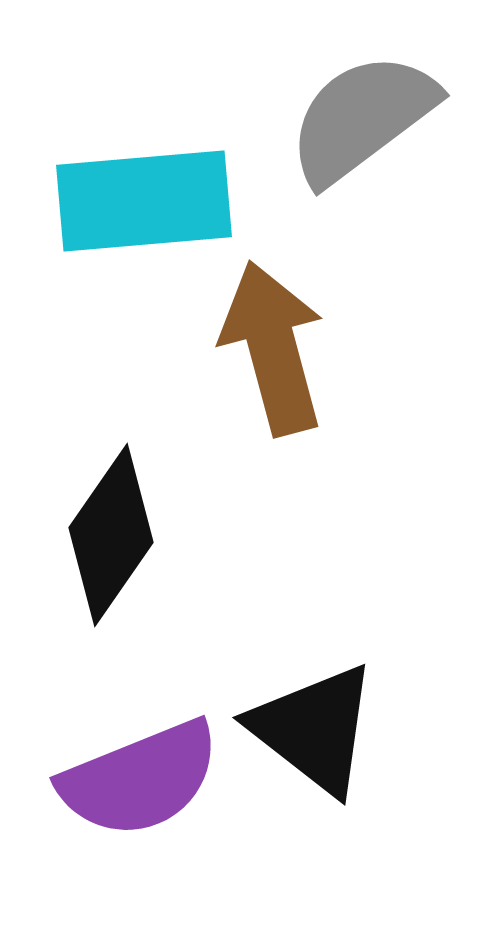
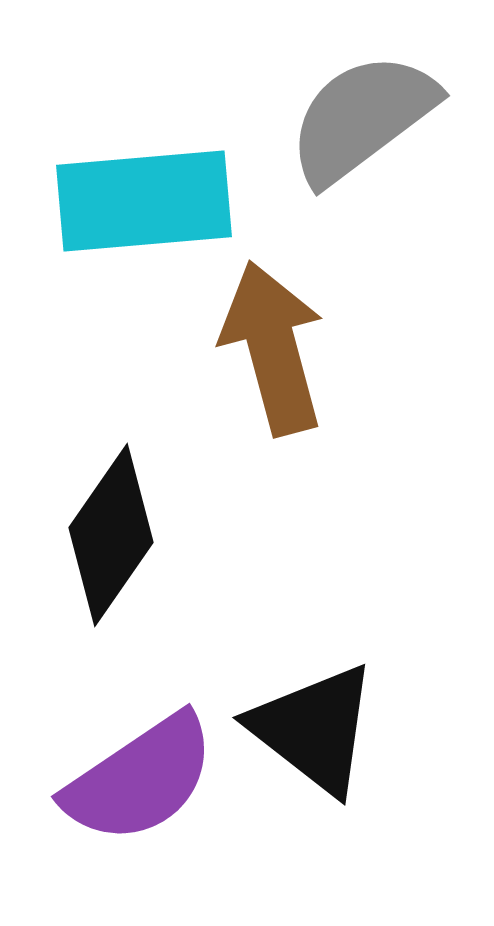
purple semicircle: rotated 12 degrees counterclockwise
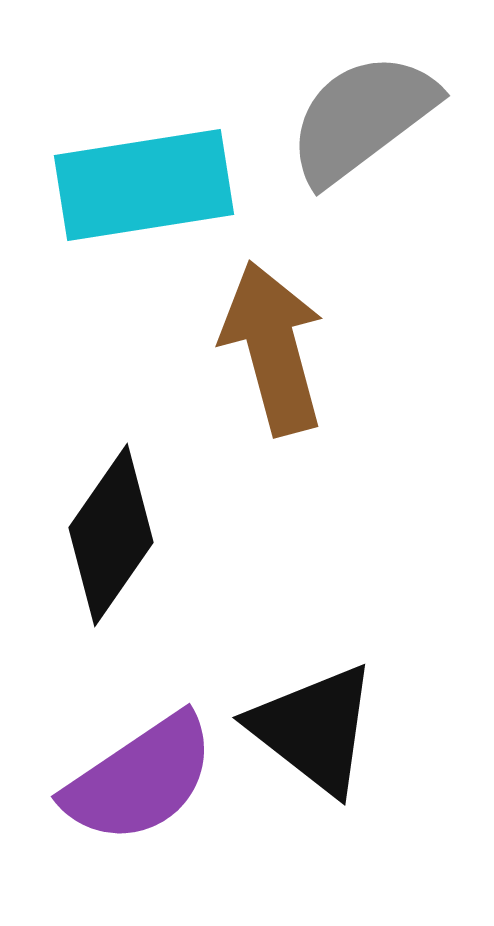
cyan rectangle: moved 16 px up; rotated 4 degrees counterclockwise
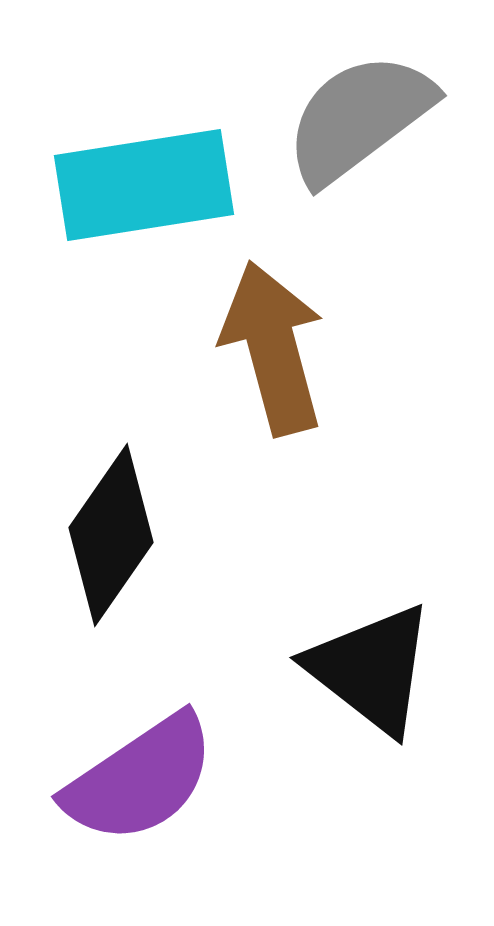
gray semicircle: moved 3 px left
black triangle: moved 57 px right, 60 px up
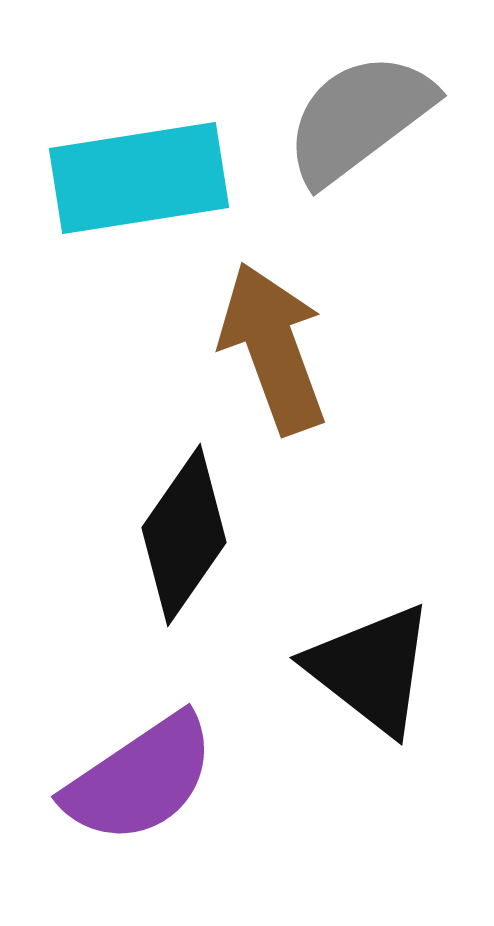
cyan rectangle: moved 5 px left, 7 px up
brown arrow: rotated 5 degrees counterclockwise
black diamond: moved 73 px right
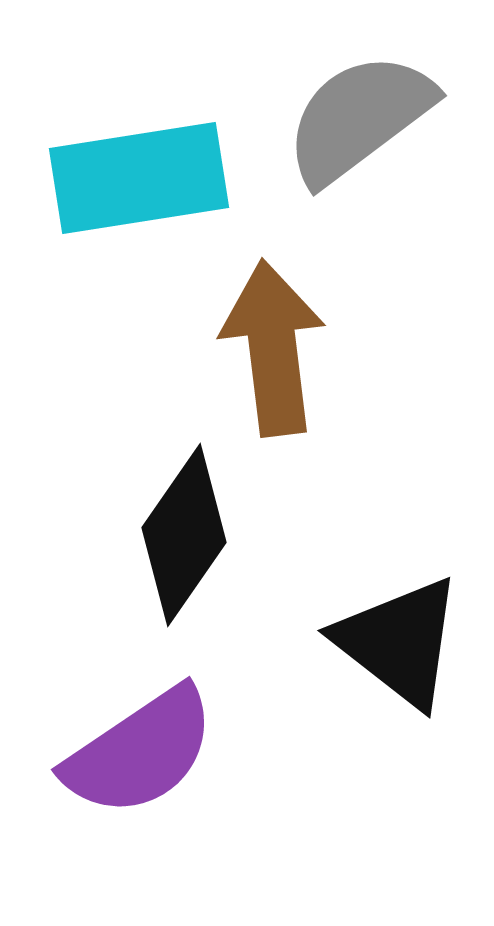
brown arrow: rotated 13 degrees clockwise
black triangle: moved 28 px right, 27 px up
purple semicircle: moved 27 px up
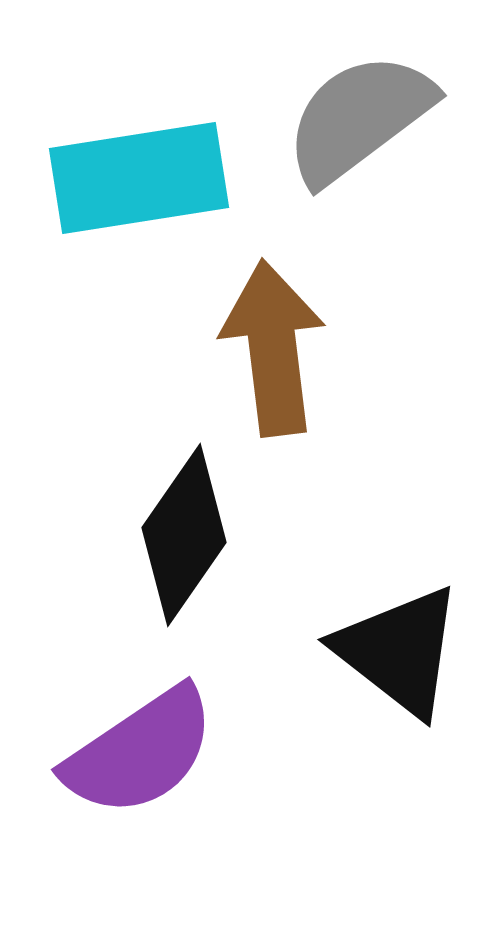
black triangle: moved 9 px down
